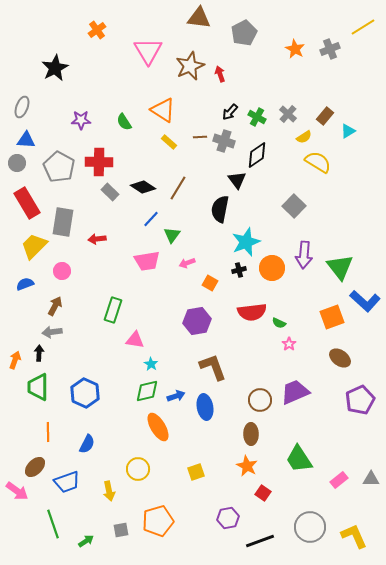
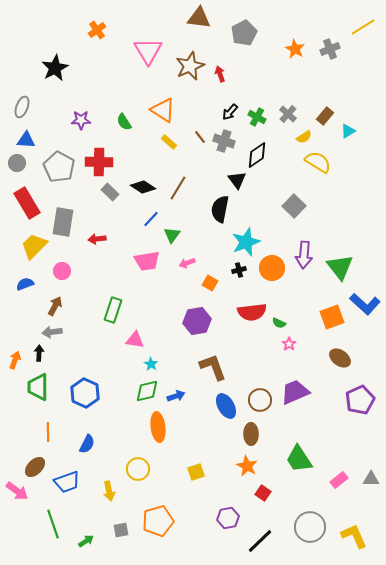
brown line at (200, 137): rotated 56 degrees clockwise
blue L-shape at (365, 301): moved 3 px down
blue ellipse at (205, 407): moved 21 px right, 1 px up; rotated 20 degrees counterclockwise
orange ellipse at (158, 427): rotated 24 degrees clockwise
black line at (260, 541): rotated 24 degrees counterclockwise
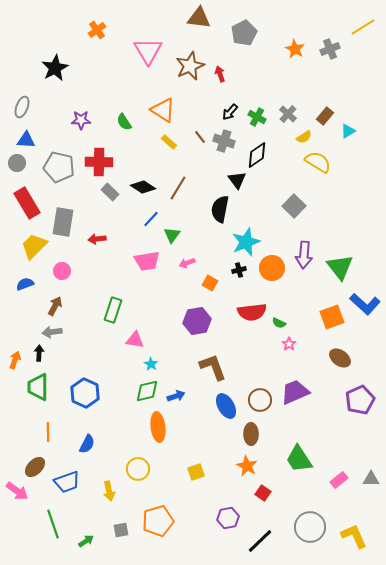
gray pentagon at (59, 167): rotated 16 degrees counterclockwise
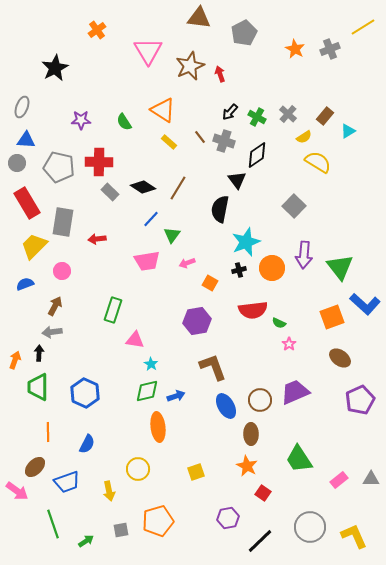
red semicircle at (252, 312): moved 1 px right, 2 px up
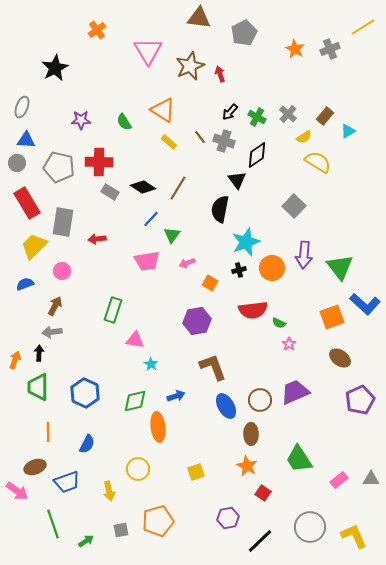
gray rectangle at (110, 192): rotated 12 degrees counterclockwise
green diamond at (147, 391): moved 12 px left, 10 px down
brown ellipse at (35, 467): rotated 25 degrees clockwise
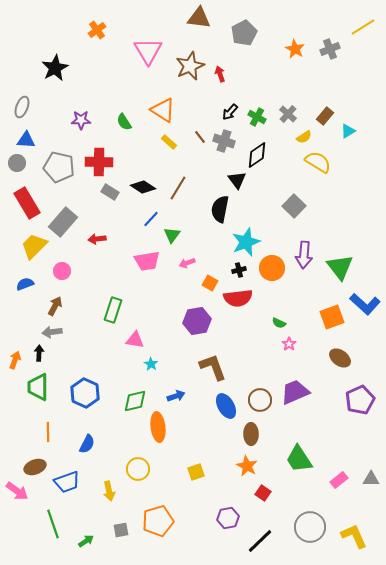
gray rectangle at (63, 222): rotated 32 degrees clockwise
red semicircle at (253, 310): moved 15 px left, 12 px up
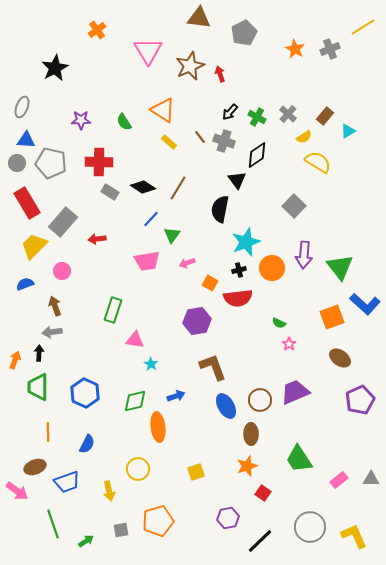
gray pentagon at (59, 167): moved 8 px left, 4 px up
brown arrow at (55, 306): rotated 48 degrees counterclockwise
orange star at (247, 466): rotated 25 degrees clockwise
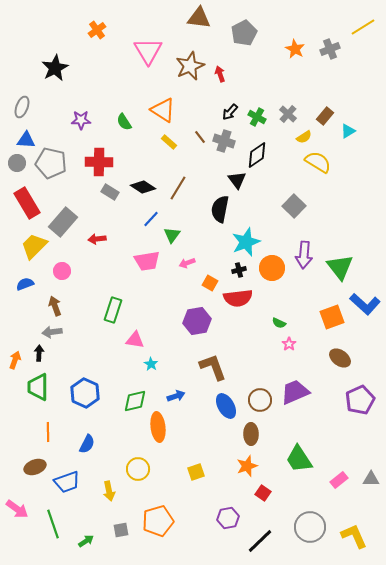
pink arrow at (17, 491): moved 18 px down
